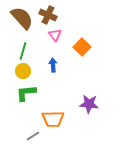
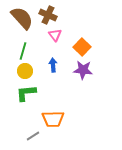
yellow circle: moved 2 px right
purple star: moved 6 px left, 34 px up
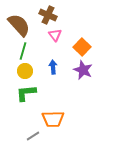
brown semicircle: moved 3 px left, 7 px down
blue arrow: moved 2 px down
purple star: rotated 18 degrees clockwise
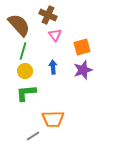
orange square: rotated 30 degrees clockwise
purple star: rotated 30 degrees clockwise
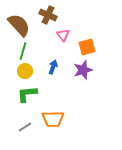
pink triangle: moved 8 px right
orange square: moved 5 px right
blue arrow: rotated 24 degrees clockwise
green L-shape: moved 1 px right, 1 px down
gray line: moved 8 px left, 9 px up
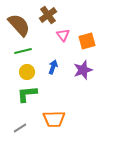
brown cross: rotated 30 degrees clockwise
orange square: moved 6 px up
green line: rotated 60 degrees clockwise
yellow circle: moved 2 px right, 1 px down
orange trapezoid: moved 1 px right
gray line: moved 5 px left, 1 px down
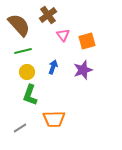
green L-shape: moved 3 px right, 1 px down; rotated 65 degrees counterclockwise
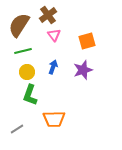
brown semicircle: rotated 105 degrees counterclockwise
pink triangle: moved 9 px left
gray line: moved 3 px left, 1 px down
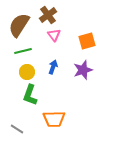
gray line: rotated 64 degrees clockwise
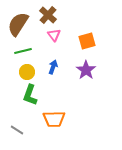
brown cross: rotated 12 degrees counterclockwise
brown semicircle: moved 1 px left, 1 px up
purple star: moved 3 px right; rotated 18 degrees counterclockwise
gray line: moved 1 px down
